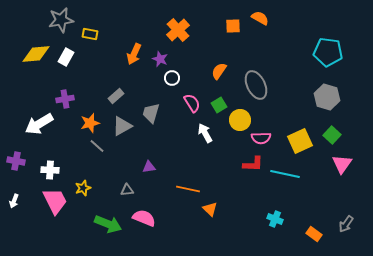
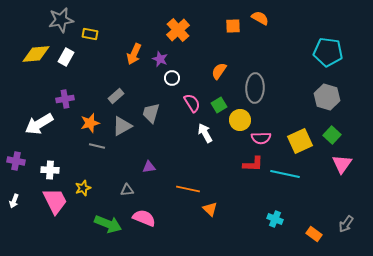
gray ellipse at (256, 85): moved 1 px left, 3 px down; rotated 28 degrees clockwise
gray line at (97, 146): rotated 28 degrees counterclockwise
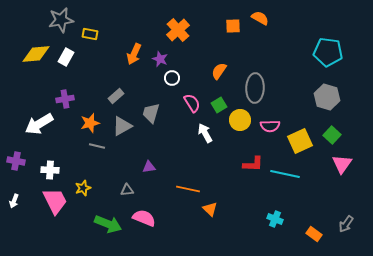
pink semicircle at (261, 138): moved 9 px right, 12 px up
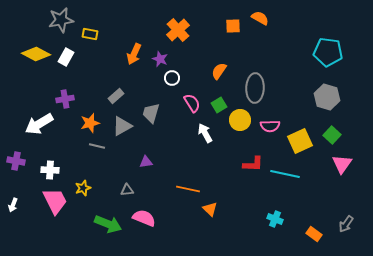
yellow diamond at (36, 54): rotated 32 degrees clockwise
purple triangle at (149, 167): moved 3 px left, 5 px up
white arrow at (14, 201): moved 1 px left, 4 px down
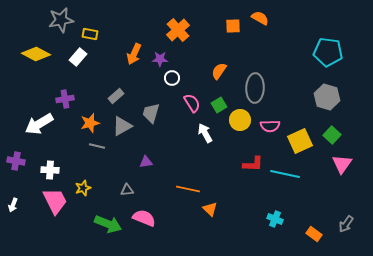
white rectangle at (66, 57): moved 12 px right; rotated 12 degrees clockwise
purple star at (160, 59): rotated 21 degrees counterclockwise
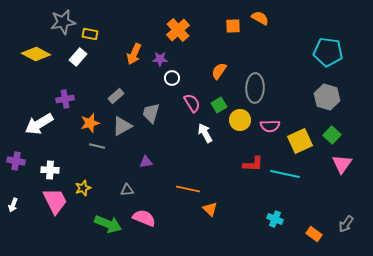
gray star at (61, 20): moved 2 px right, 2 px down
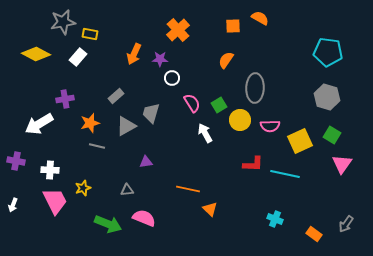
orange semicircle at (219, 71): moved 7 px right, 11 px up
gray triangle at (122, 126): moved 4 px right
green square at (332, 135): rotated 12 degrees counterclockwise
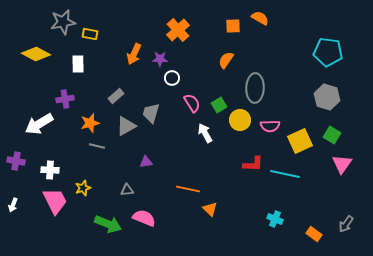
white rectangle at (78, 57): moved 7 px down; rotated 42 degrees counterclockwise
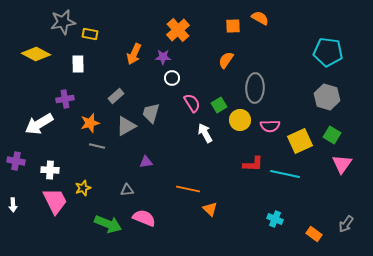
purple star at (160, 59): moved 3 px right, 2 px up
white arrow at (13, 205): rotated 24 degrees counterclockwise
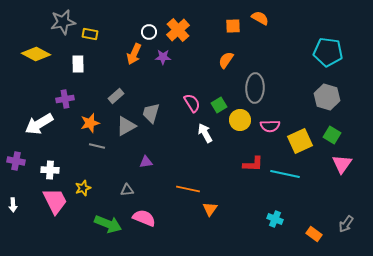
white circle at (172, 78): moved 23 px left, 46 px up
orange triangle at (210, 209): rotated 21 degrees clockwise
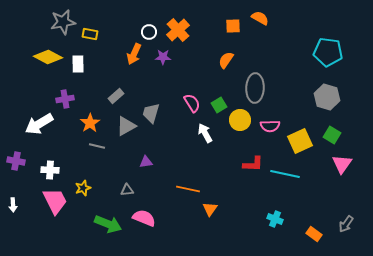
yellow diamond at (36, 54): moved 12 px right, 3 px down
orange star at (90, 123): rotated 18 degrees counterclockwise
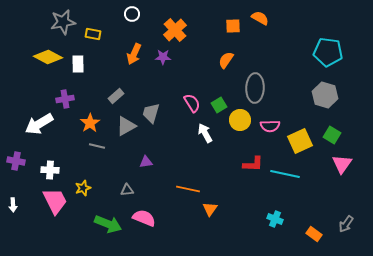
orange cross at (178, 30): moved 3 px left
white circle at (149, 32): moved 17 px left, 18 px up
yellow rectangle at (90, 34): moved 3 px right
gray hexagon at (327, 97): moved 2 px left, 2 px up
